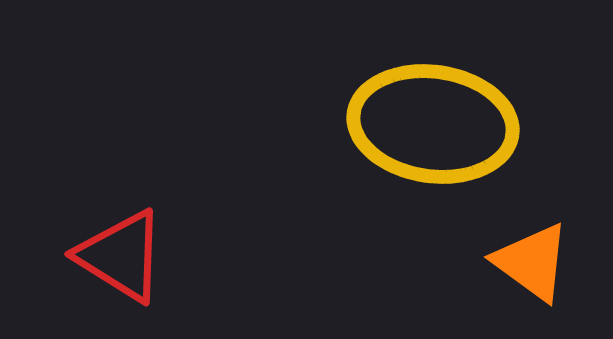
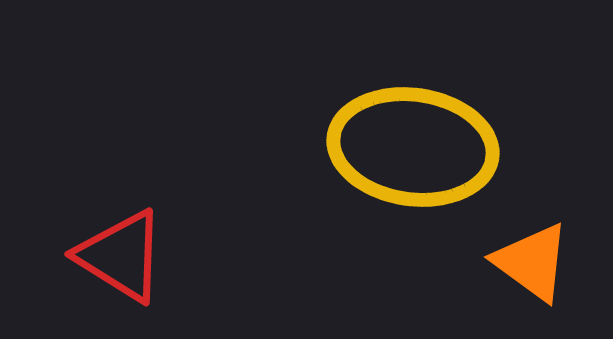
yellow ellipse: moved 20 px left, 23 px down
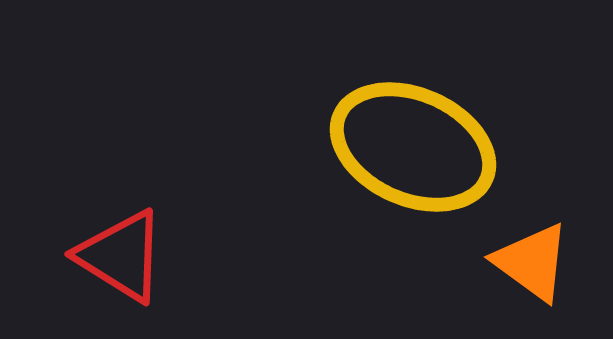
yellow ellipse: rotated 16 degrees clockwise
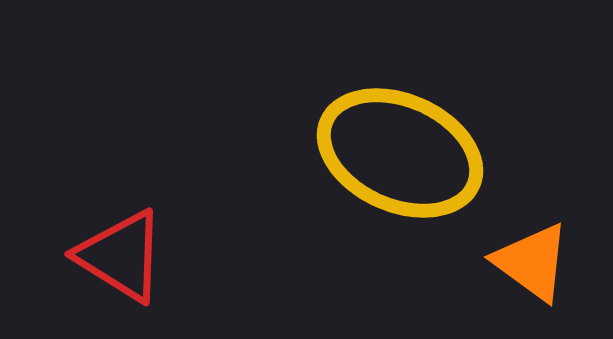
yellow ellipse: moved 13 px left, 6 px down
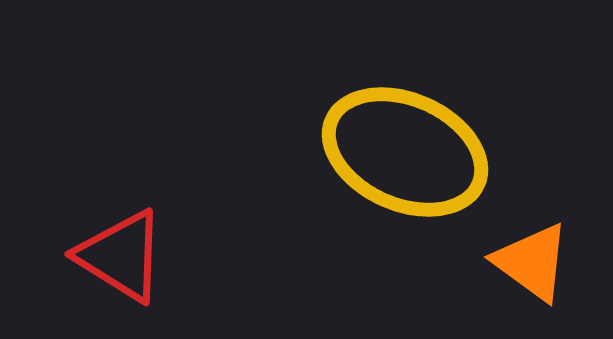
yellow ellipse: moved 5 px right, 1 px up
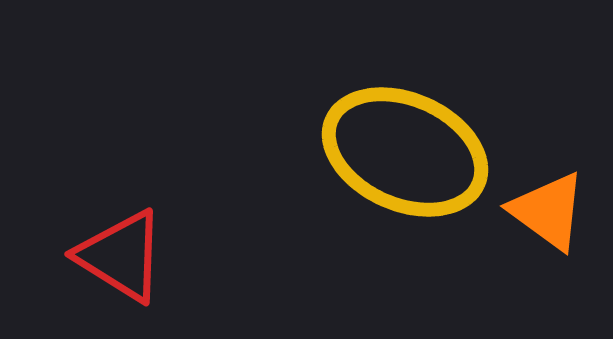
orange triangle: moved 16 px right, 51 px up
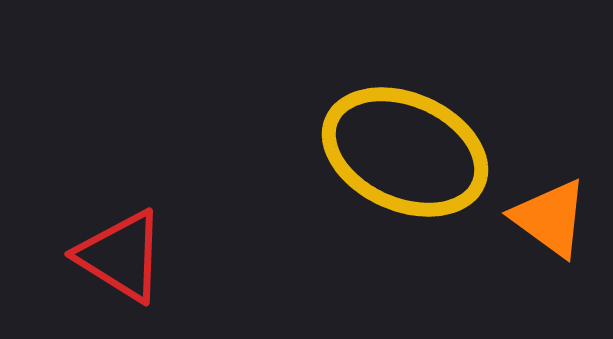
orange triangle: moved 2 px right, 7 px down
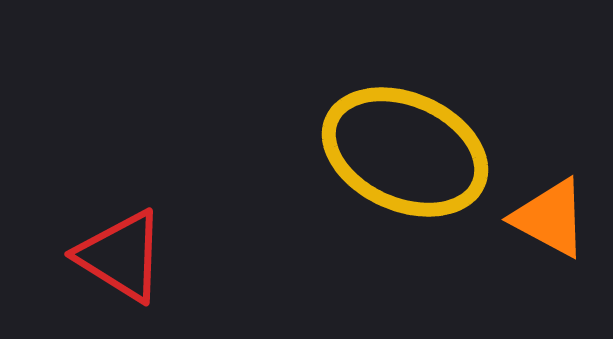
orange triangle: rotated 8 degrees counterclockwise
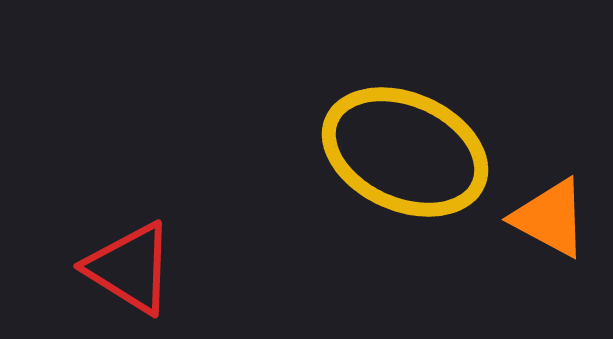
red triangle: moved 9 px right, 12 px down
